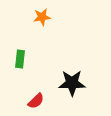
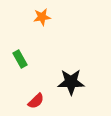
green rectangle: rotated 36 degrees counterclockwise
black star: moved 1 px left, 1 px up
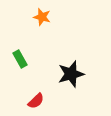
orange star: rotated 24 degrees clockwise
black star: moved 8 px up; rotated 16 degrees counterclockwise
